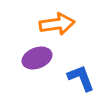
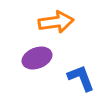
orange arrow: moved 1 px left, 2 px up
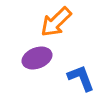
orange arrow: rotated 144 degrees clockwise
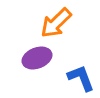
orange arrow: moved 1 px down
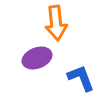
orange arrow: rotated 52 degrees counterclockwise
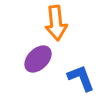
purple ellipse: moved 1 px right, 1 px down; rotated 24 degrees counterclockwise
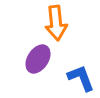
purple ellipse: rotated 12 degrees counterclockwise
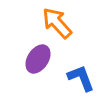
orange arrow: moved 1 px right; rotated 144 degrees clockwise
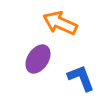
orange arrow: moved 3 px right; rotated 24 degrees counterclockwise
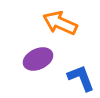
purple ellipse: rotated 32 degrees clockwise
